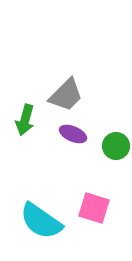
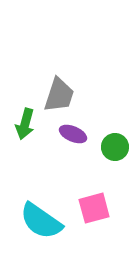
gray trapezoid: moved 7 px left; rotated 27 degrees counterclockwise
green arrow: moved 4 px down
green circle: moved 1 px left, 1 px down
pink square: rotated 32 degrees counterclockwise
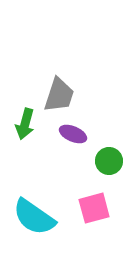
green circle: moved 6 px left, 14 px down
cyan semicircle: moved 7 px left, 4 px up
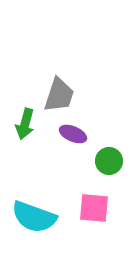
pink square: rotated 20 degrees clockwise
cyan semicircle: rotated 15 degrees counterclockwise
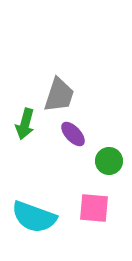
purple ellipse: rotated 24 degrees clockwise
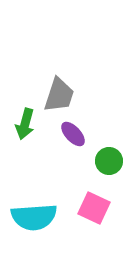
pink square: rotated 20 degrees clockwise
cyan semicircle: rotated 24 degrees counterclockwise
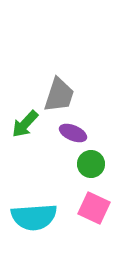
green arrow: rotated 28 degrees clockwise
purple ellipse: moved 1 px up; rotated 24 degrees counterclockwise
green circle: moved 18 px left, 3 px down
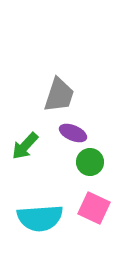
green arrow: moved 22 px down
green circle: moved 1 px left, 2 px up
cyan semicircle: moved 6 px right, 1 px down
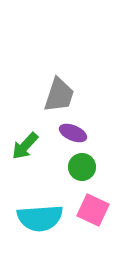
green circle: moved 8 px left, 5 px down
pink square: moved 1 px left, 2 px down
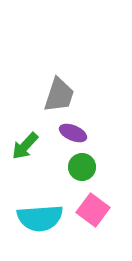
pink square: rotated 12 degrees clockwise
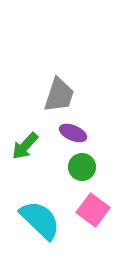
cyan semicircle: moved 2 px down; rotated 132 degrees counterclockwise
